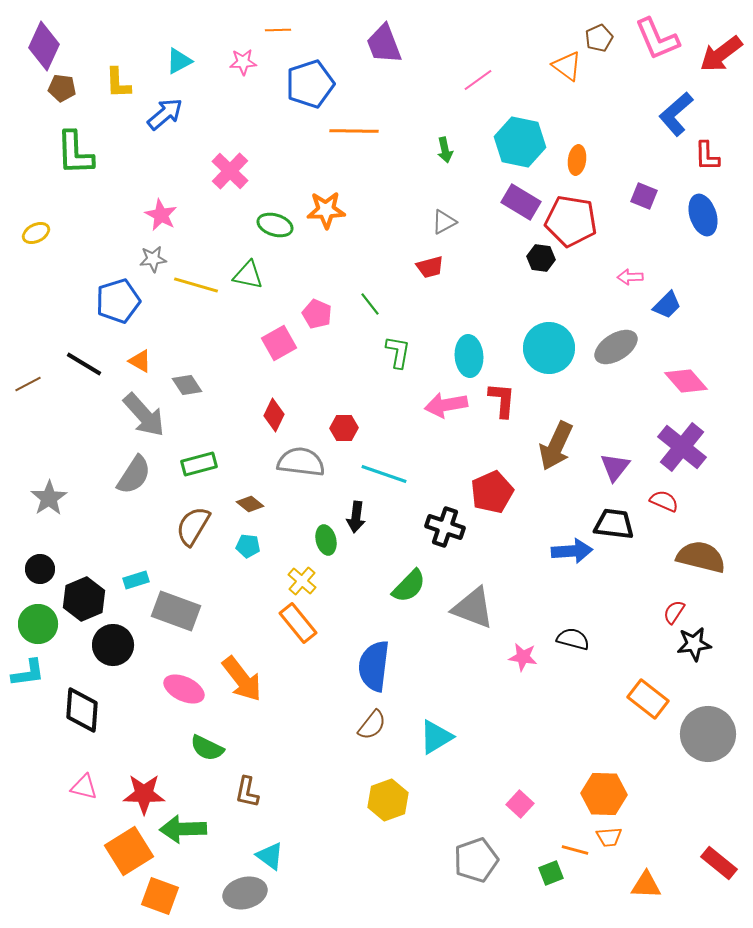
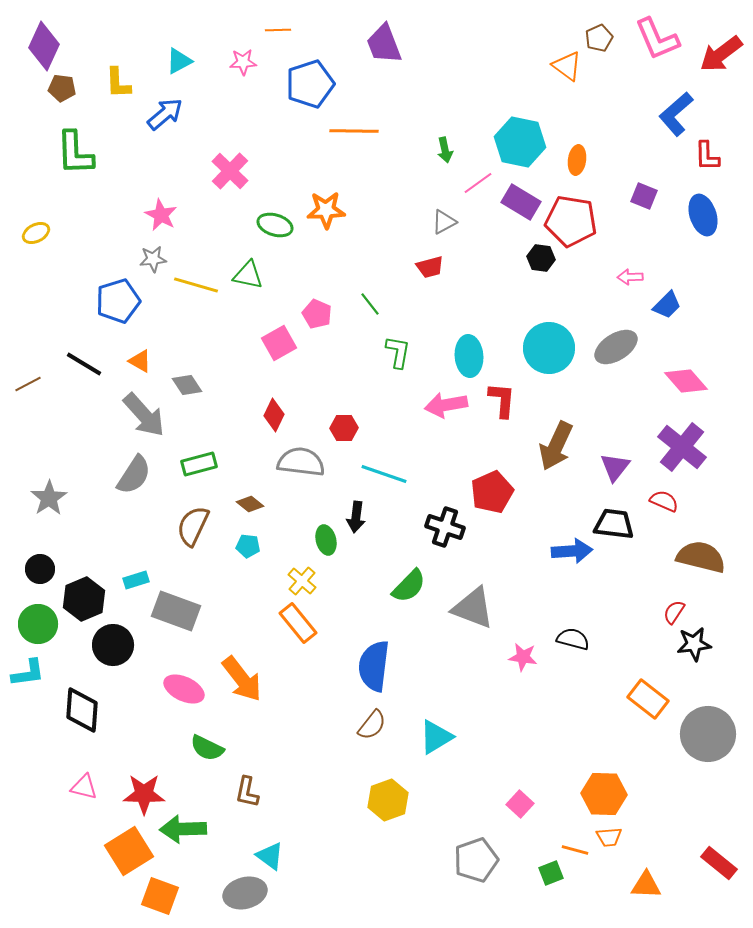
pink line at (478, 80): moved 103 px down
brown semicircle at (193, 526): rotated 6 degrees counterclockwise
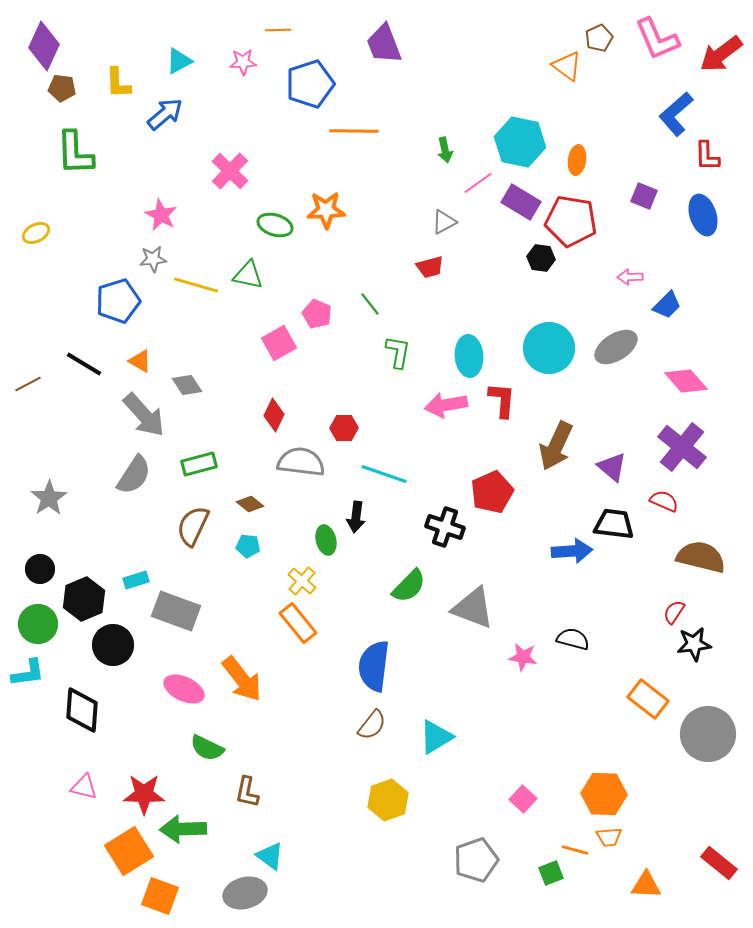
purple triangle at (615, 467): moved 3 px left; rotated 28 degrees counterclockwise
pink square at (520, 804): moved 3 px right, 5 px up
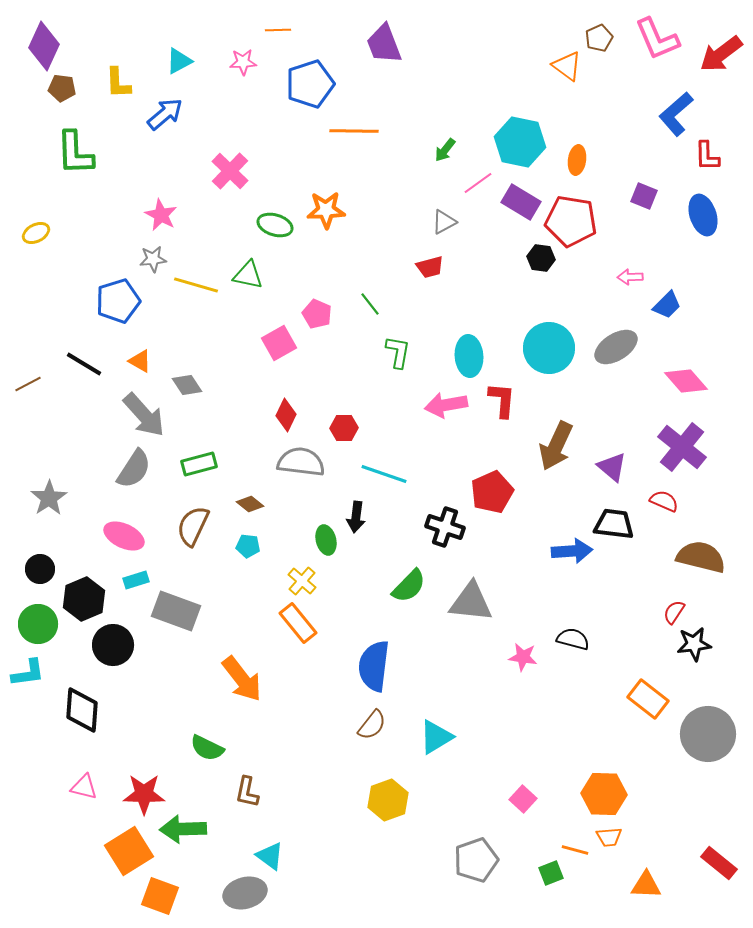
green arrow at (445, 150): rotated 50 degrees clockwise
red diamond at (274, 415): moved 12 px right
gray semicircle at (134, 475): moved 6 px up
gray triangle at (473, 608): moved 2 px left, 6 px up; rotated 15 degrees counterclockwise
pink ellipse at (184, 689): moved 60 px left, 153 px up
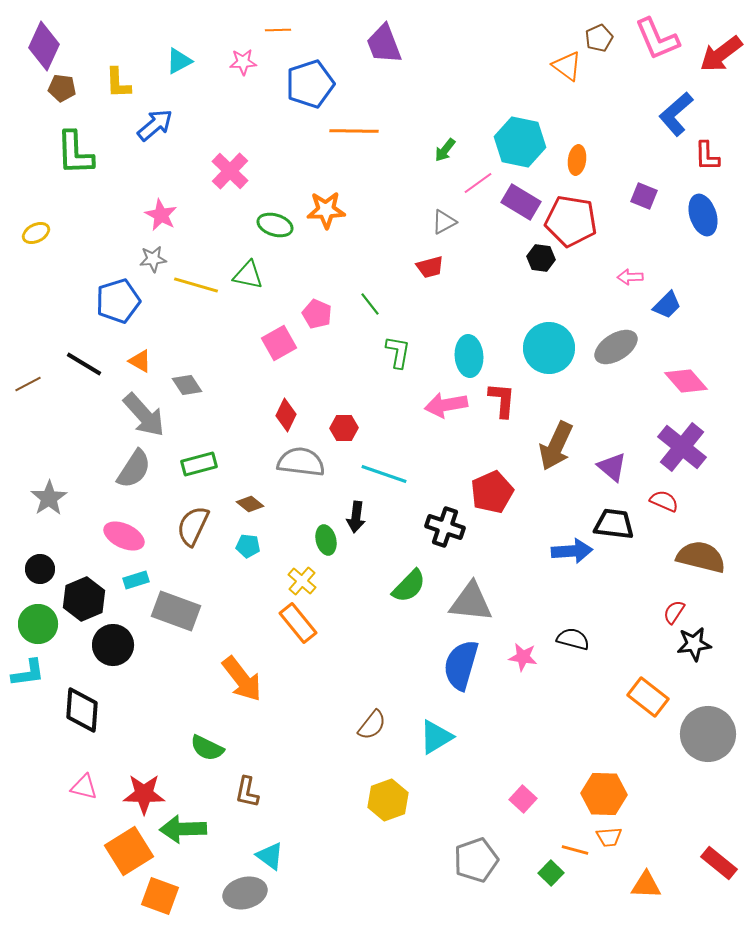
blue arrow at (165, 114): moved 10 px left, 11 px down
blue semicircle at (374, 666): moved 87 px right, 1 px up; rotated 9 degrees clockwise
orange rectangle at (648, 699): moved 2 px up
green square at (551, 873): rotated 25 degrees counterclockwise
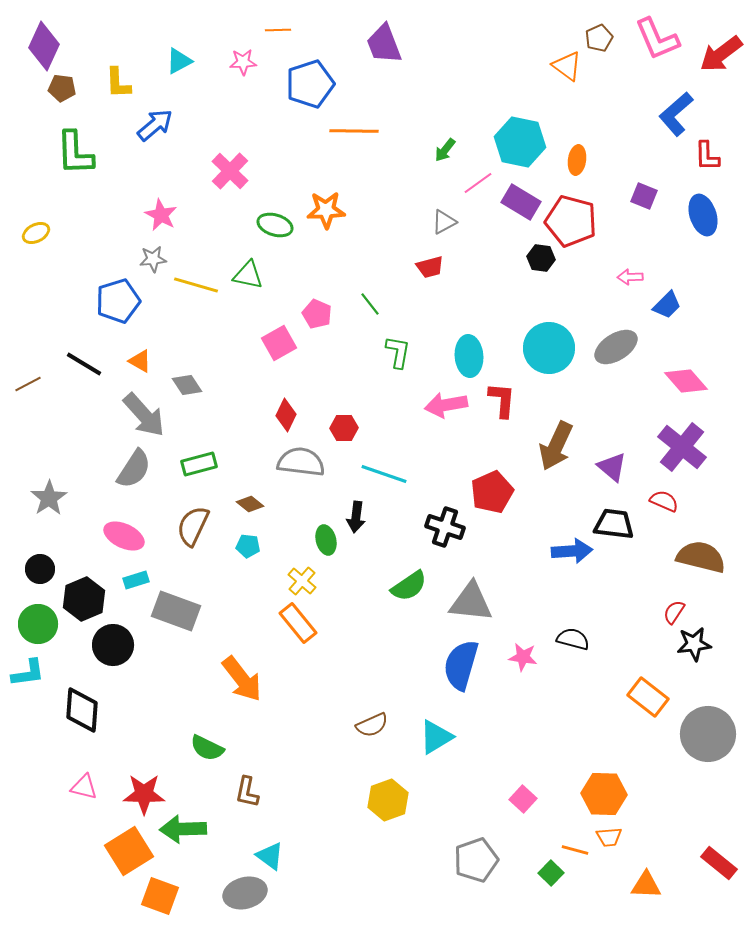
red pentagon at (571, 221): rotated 6 degrees clockwise
green semicircle at (409, 586): rotated 12 degrees clockwise
brown semicircle at (372, 725): rotated 28 degrees clockwise
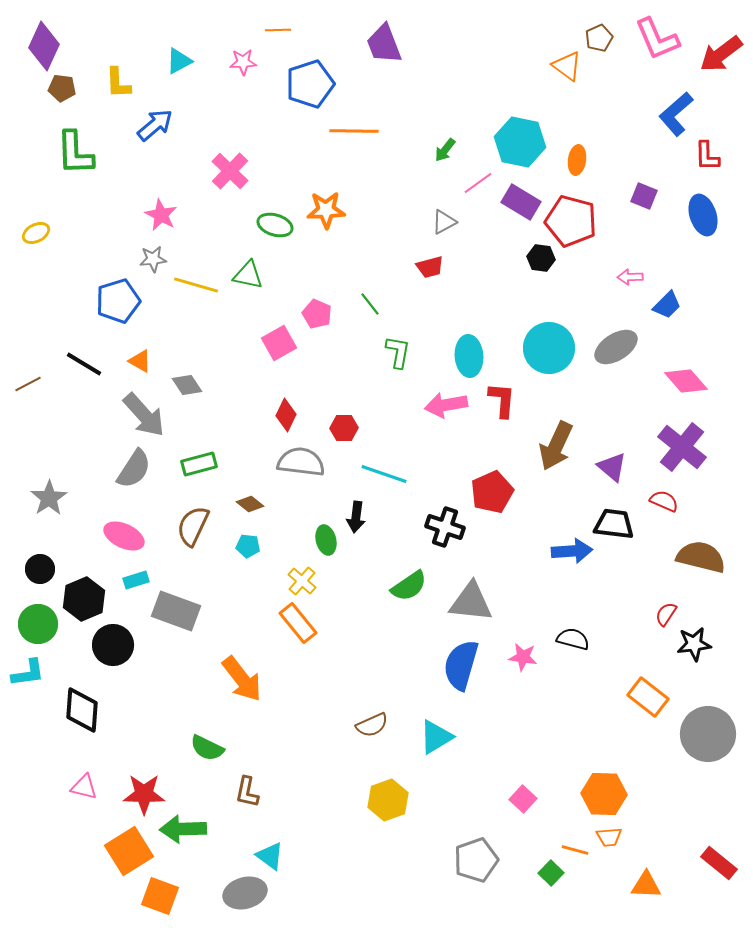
red semicircle at (674, 612): moved 8 px left, 2 px down
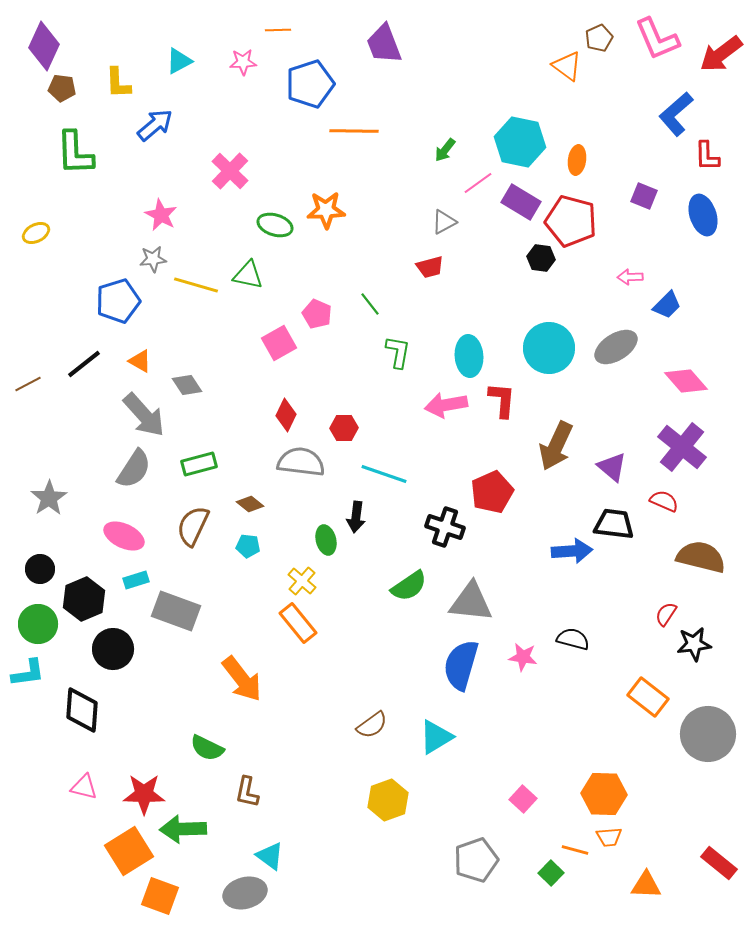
black line at (84, 364): rotated 69 degrees counterclockwise
black circle at (113, 645): moved 4 px down
brown semicircle at (372, 725): rotated 12 degrees counterclockwise
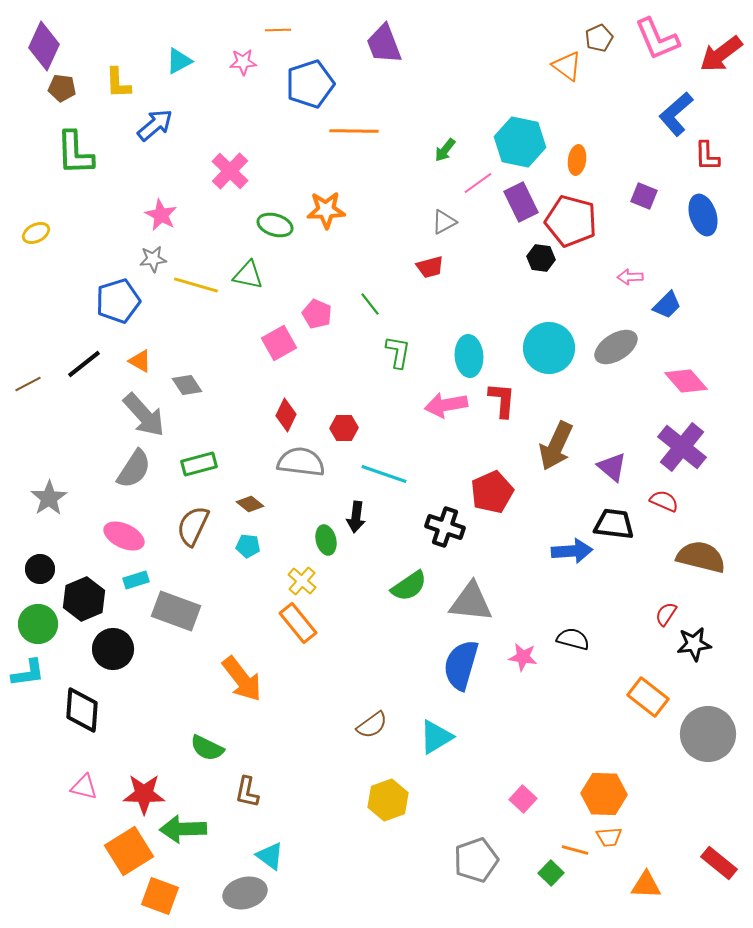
purple rectangle at (521, 202): rotated 33 degrees clockwise
